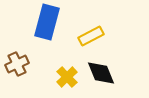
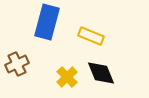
yellow rectangle: rotated 50 degrees clockwise
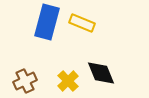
yellow rectangle: moved 9 px left, 13 px up
brown cross: moved 8 px right, 17 px down
yellow cross: moved 1 px right, 4 px down
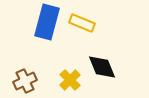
black diamond: moved 1 px right, 6 px up
yellow cross: moved 2 px right, 1 px up
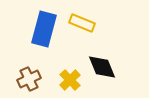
blue rectangle: moved 3 px left, 7 px down
brown cross: moved 4 px right, 2 px up
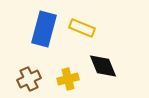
yellow rectangle: moved 5 px down
black diamond: moved 1 px right, 1 px up
yellow cross: moved 2 px left, 1 px up; rotated 30 degrees clockwise
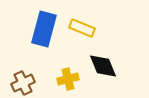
brown cross: moved 6 px left, 4 px down
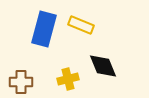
yellow rectangle: moved 1 px left, 3 px up
brown cross: moved 2 px left, 1 px up; rotated 25 degrees clockwise
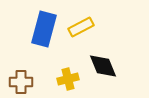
yellow rectangle: moved 2 px down; rotated 50 degrees counterclockwise
